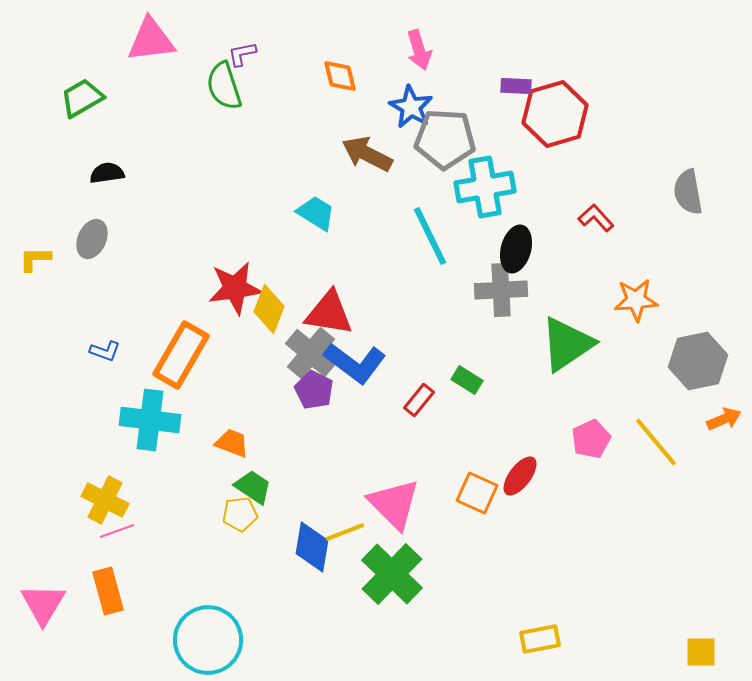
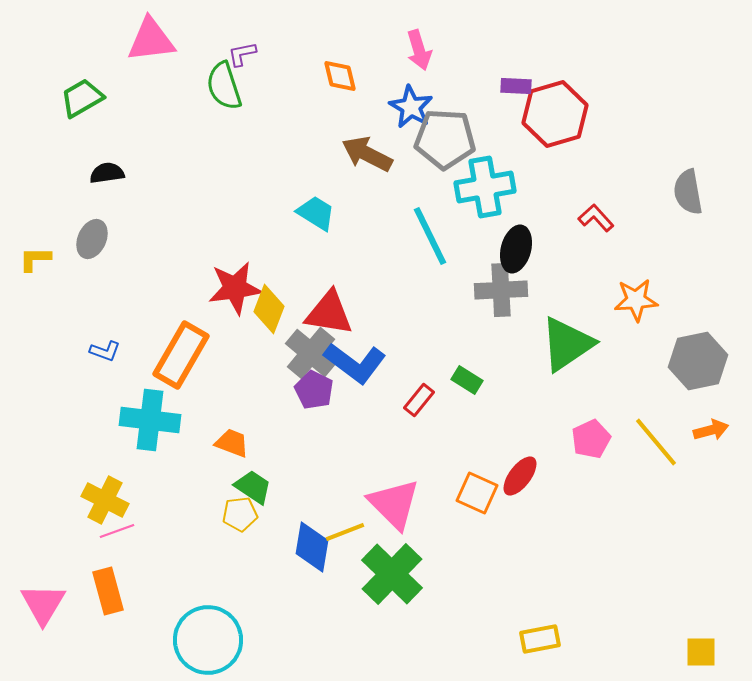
orange arrow at (724, 419): moved 13 px left, 11 px down; rotated 8 degrees clockwise
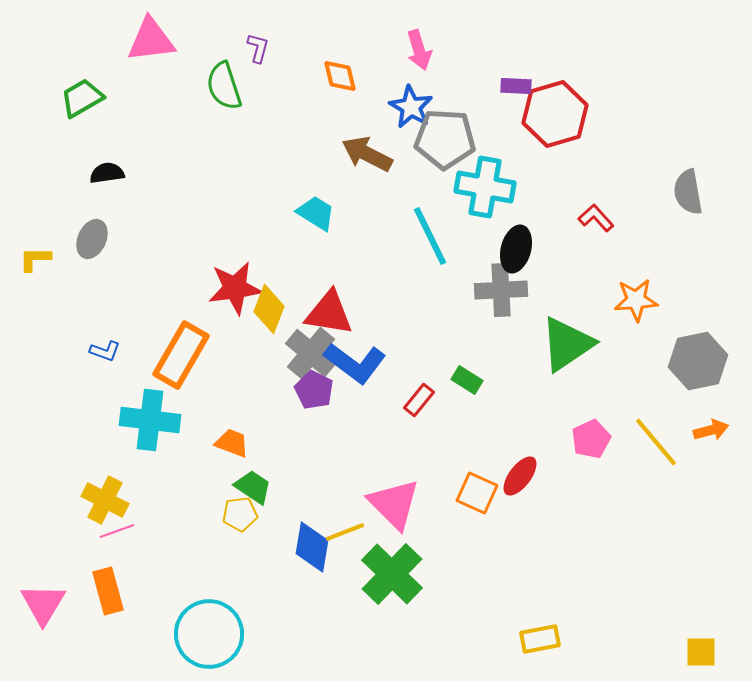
purple L-shape at (242, 54): moved 16 px right, 6 px up; rotated 116 degrees clockwise
cyan cross at (485, 187): rotated 20 degrees clockwise
cyan circle at (208, 640): moved 1 px right, 6 px up
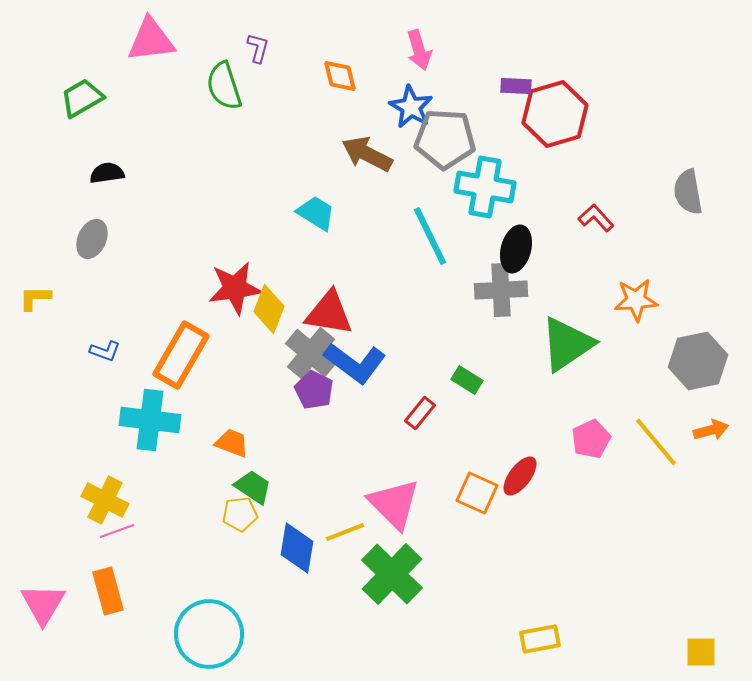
yellow L-shape at (35, 259): moved 39 px down
red rectangle at (419, 400): moved 1 px right, 13 px down
blue diamond at (312, 547): moved 15 px left, 1 px down
